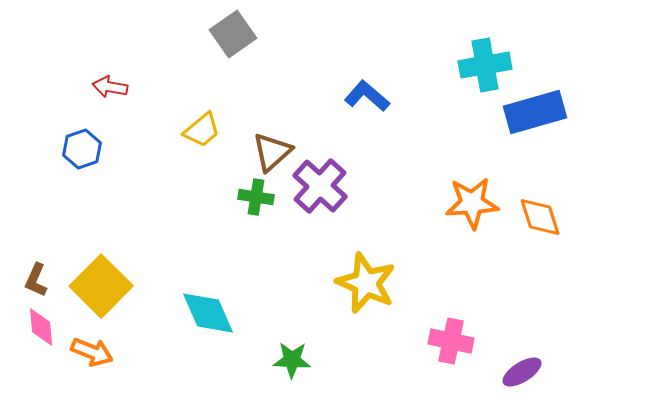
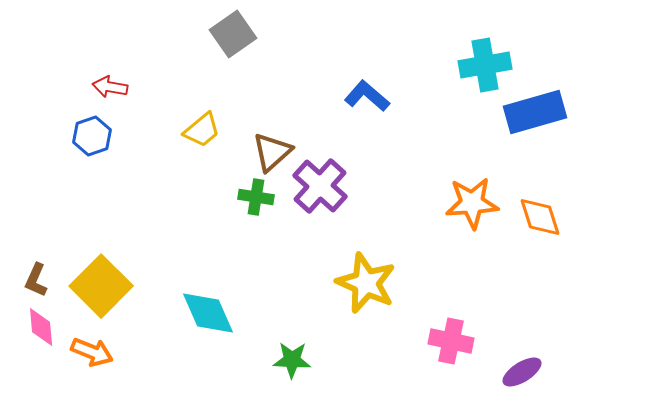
blue hexagon: moved 10 px right, 13 px up
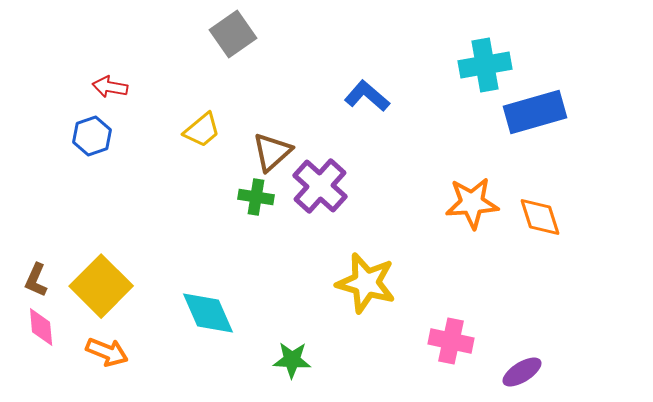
yellow star: rotated 8 degrees counterclockwise
orange arrow: moved 15 px right
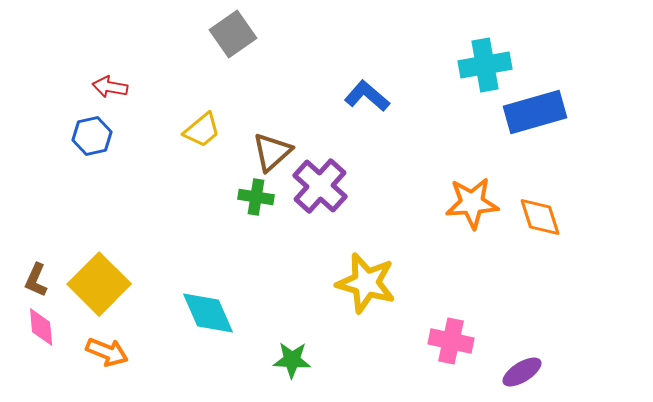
blue hexagon: rotated 6 degrees clockwise
yellow square: moved 2 px left, 2 px up
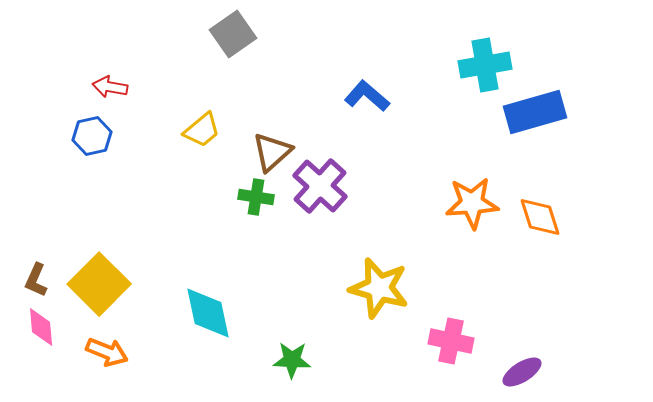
yellow star: moved 13 px right, 5 px down
cyan diamond: rotated 12 degrees clockwise
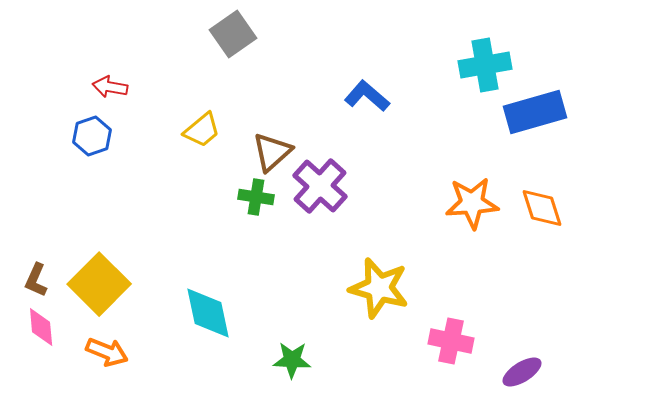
blue hexagon: rotated 6 degrees counterclockwise
orange diamond: moved 2 px right, 9 px up
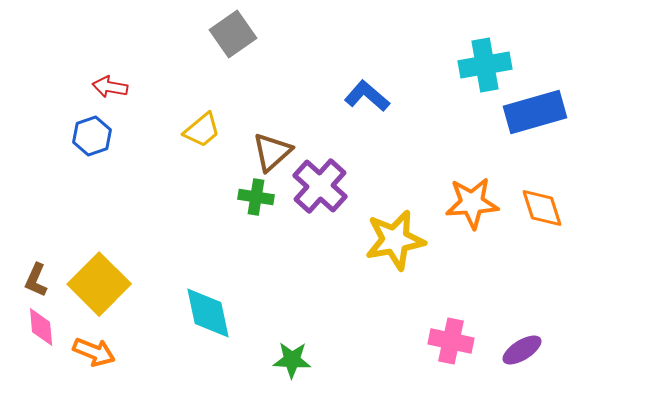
yellow star: moved 16 px right, 48 px up; rotated 26 degrees counterclockwise
orange arrow: moved 13 px left
purple ellipse: moved 22 px up
